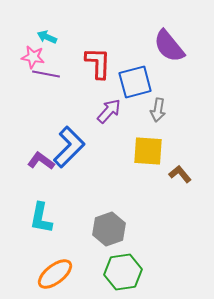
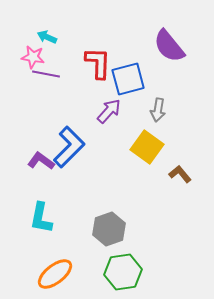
blue square: moved 7 px left, 3 px up
yellow square: moved 1 px left, 4 px up; rotated 32 degrees clockwise
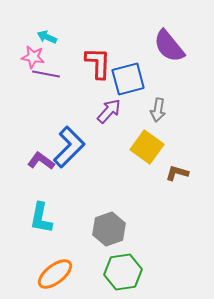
brown L-shape: moved 3 px left, 1 px up; rotated 35 degrees counterclockwise
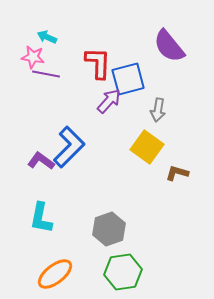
purple arrow: moved 10 px up
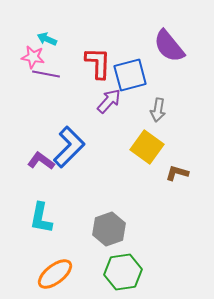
cyan arrow: moved 2 px down
blue square: moved 2 px right, 4 px up
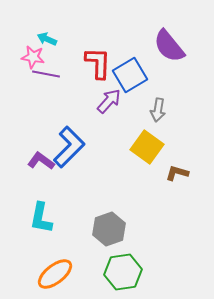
blue square: rotated 16 degrees counterclockwise
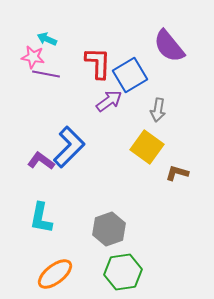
purple arrow: rotated 12 degrees clockwise
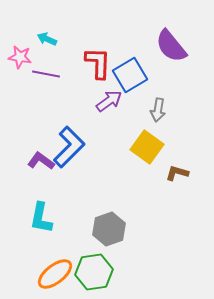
purple semicircle: moved 2 px right
pink star: moved 13 px left
green hexagon: moved 29 px left
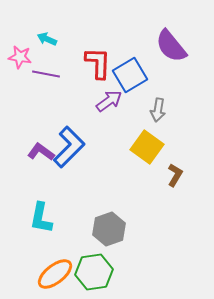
purple L-shape: moved 9 px up
brown L-shape: moved 2 px left, 2 px down; rotated 105 degrees clockwise
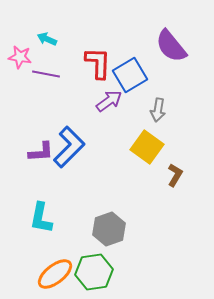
purple L-shape: rotated 140 degrees clockwise
